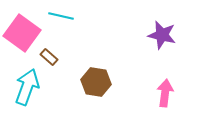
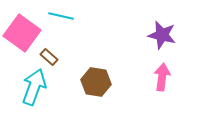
cyan arrow: moved 7 px right
pink arrow: moved 3 px left, 16 px up
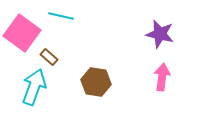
purple star: moved 2 px left, 1 px up
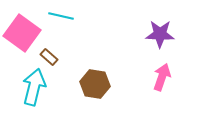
purple star: rotated 12 degrees counterclockwise
pink arrow: rotated 12 degrees clockwise
brown hexagon: moved 1 px left, 2 px down
cyan arrow: rotated 6 degrees counterclockwise
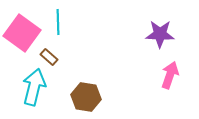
cyan line: moved 3 px left, 6 px down; rotated 75 degrees clockwise
pink arrow: moved 8 px right, 2 px up
brown hexagon: moved 9 px left, 13 px down
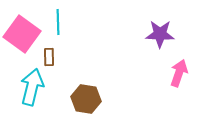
pink square: moved 1 px down
brown rectangle: rotated 48 degrees clockwise
pink arrow: moved 9 px right, 2 px up
cyan arrow: moved 2 px left
brown hexagon: moved 2 px down
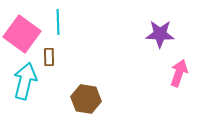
cyan arrow: moved 7 px left, 6 px up
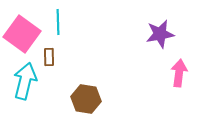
purple star: rotated 12 degrees counterclockwise
pink arrow: rotated 12 degrees counterclockwise
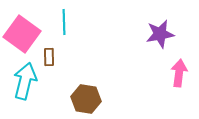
cyan line: moved 6 px right
